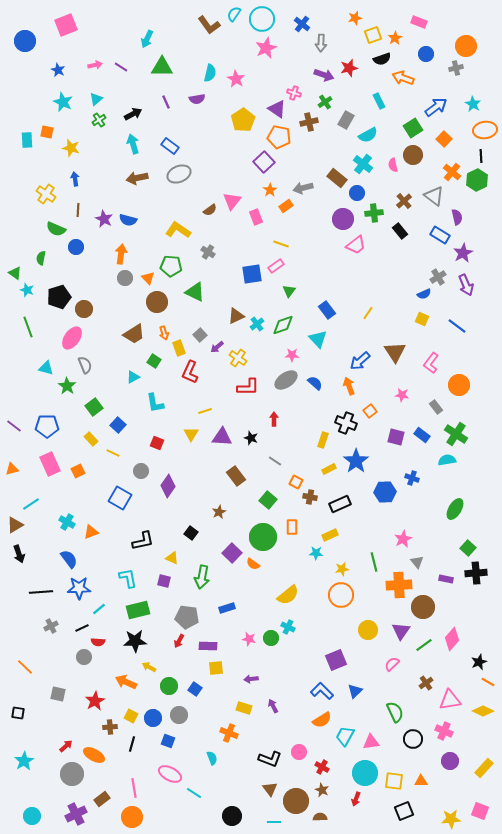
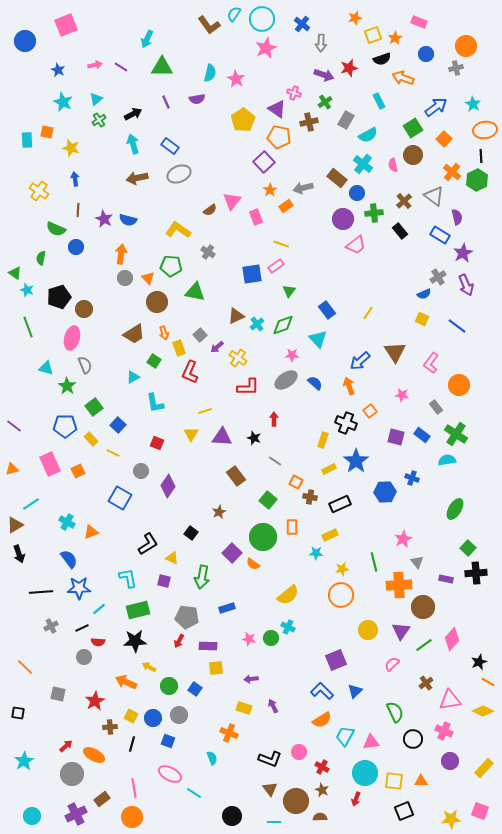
yellow cross at (46, 194): moved 7 px left, 3 px up
green triangle at (195, 292): rotated 15 degrees counterclockwise
pink ellipse at (72, 338): rotated 20 degrees counterclockwise
blue pentagon at (47, 426): moved 18 px right
black star at (251, 438): moved 3 px right
black L-shape at (143, 541): moved 5 px right, 3 px down; rotated 20 degrees counterclockwise
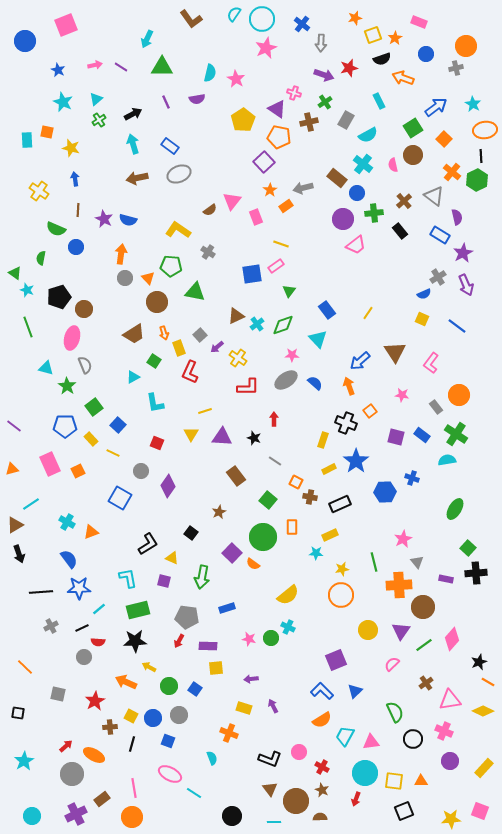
brown L-shape at (209, 25): moved 18 px left, 6 px up
orange circle at (459, 385): moved 10 px down
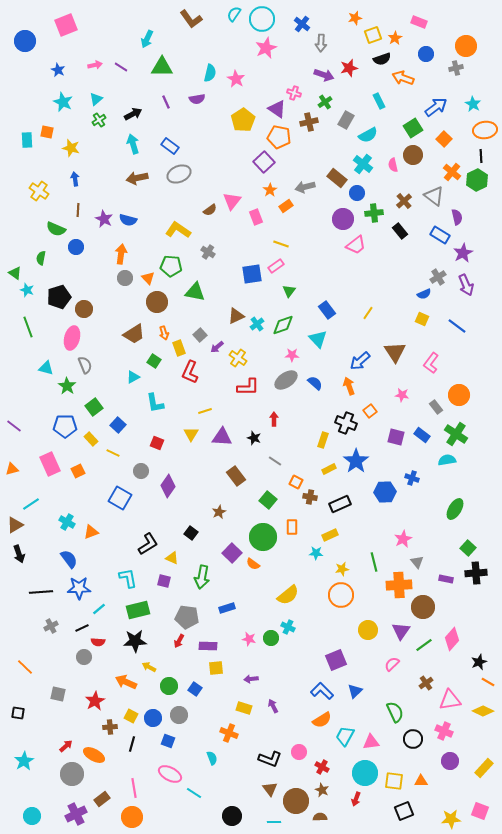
gray arrow at (303, 188): moved 2 px right, 1 px up
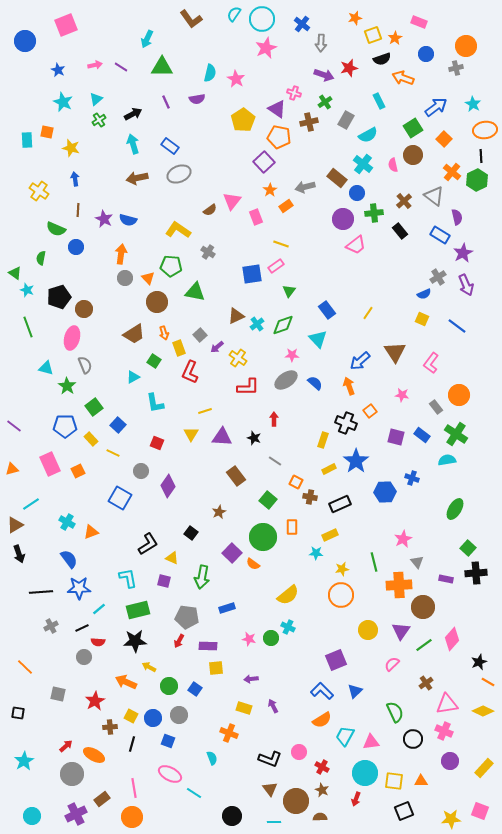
pink triangle at (450, 700): moved 3 px left, 4 px down
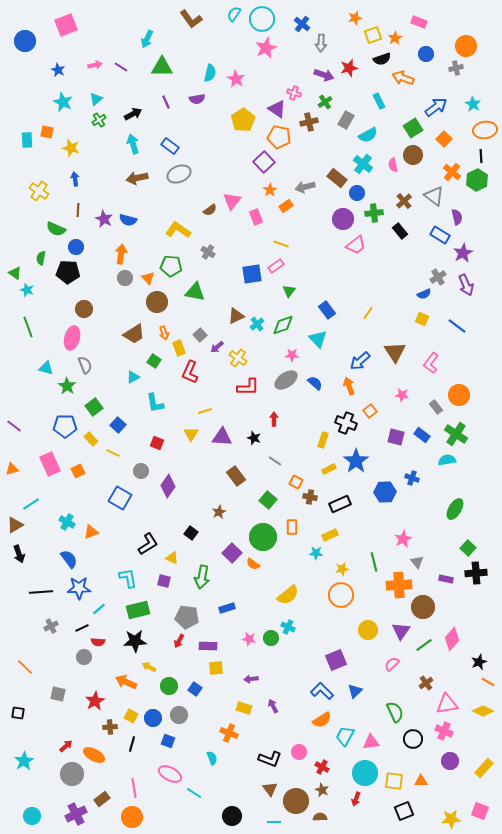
black pentagon at (59, 297): moved 9 px right, 25 px up; rotated 20 degrees clockwise
